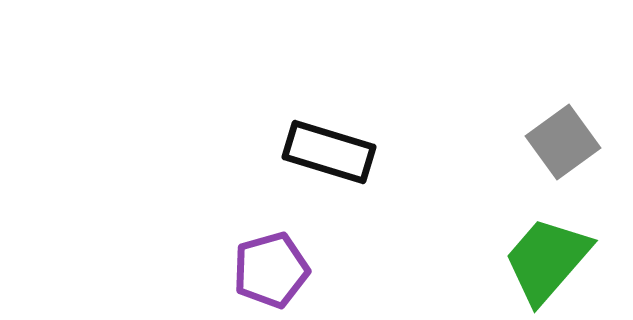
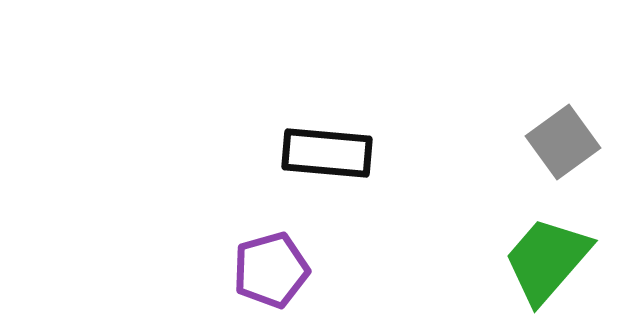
black rectangle: moved 2 px left, 1 px down; rotated 12 degrees counterclockwise
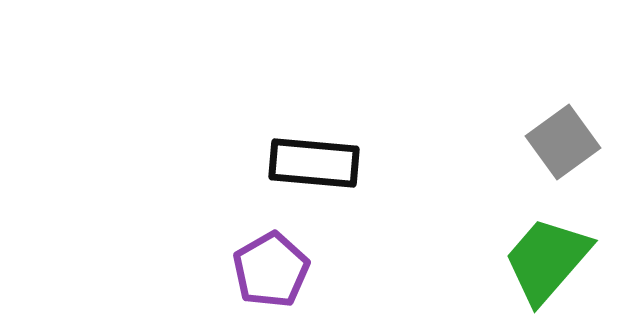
black rectangle: moved 13 px left, 10 px down
purple pentagon: rotated 14 degrees counterclockwise
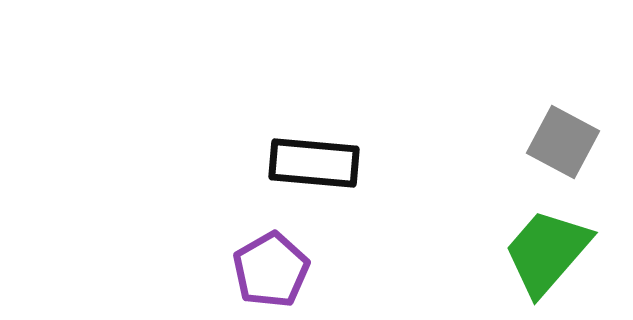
gray square: rotated 26 degrees counterclockwise
green trapezoid: moved 8 px up
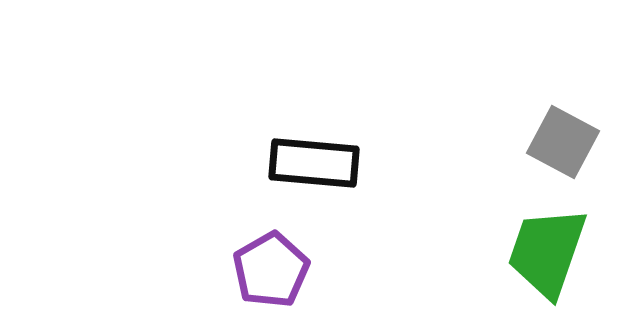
green trapezoid: rotated 22 degrees counterclockwise
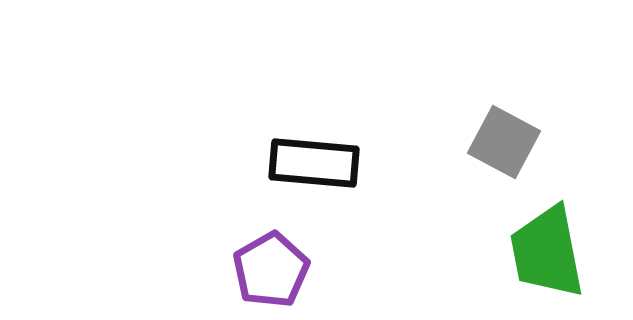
gray square: moved 59 px left
green trapezoid: rotated 30 degrees counterclockwise
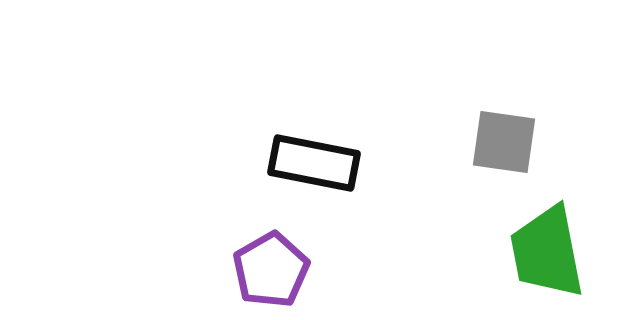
gray square: rotated 20 degrees counterclockwise
black rectangle: rotated 6 degrees clockwise
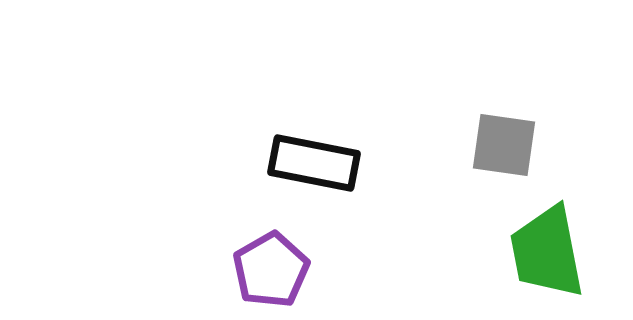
gray square: moved 3 px down
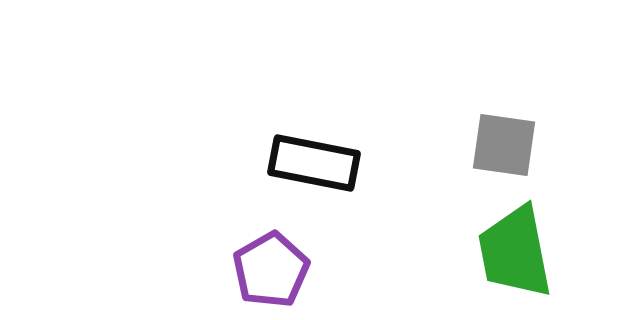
green trapezoid: moved 32 px left
